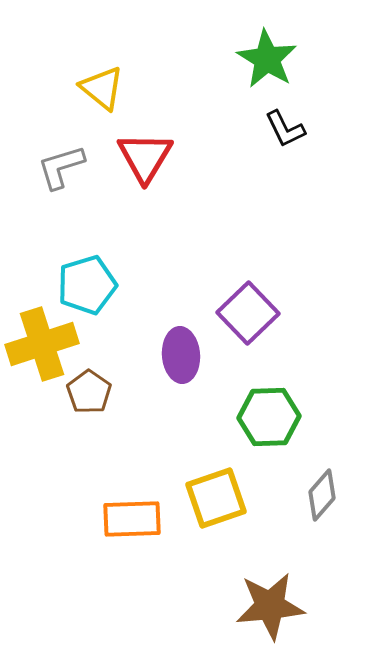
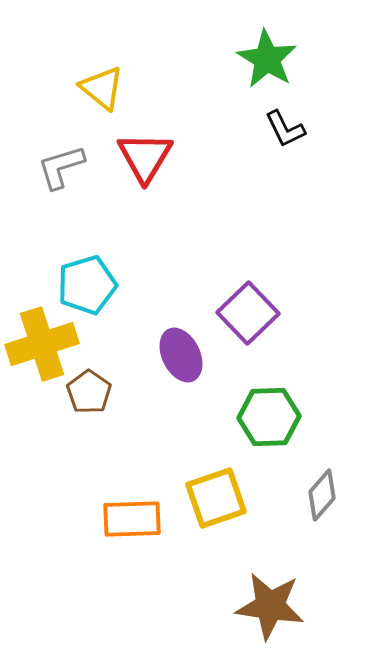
purple ellipse: rotated 22 degrees counterclockwise
brown star: rotated 14 degrees clockwise
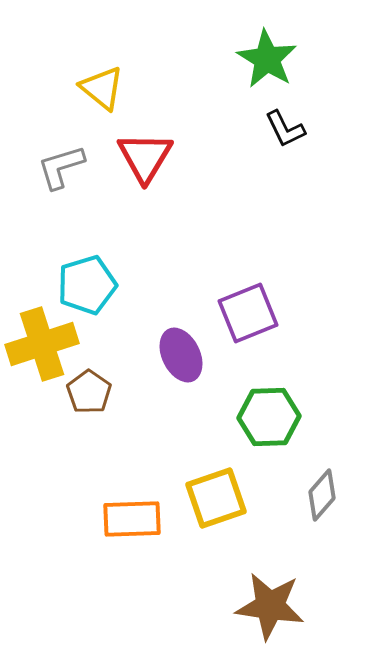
purple square: rotated 22 degrees clockwise
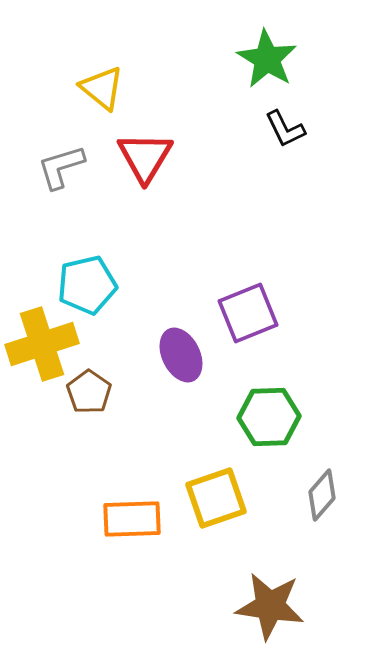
cyan pentagon: rotated 4 degrees clockwise
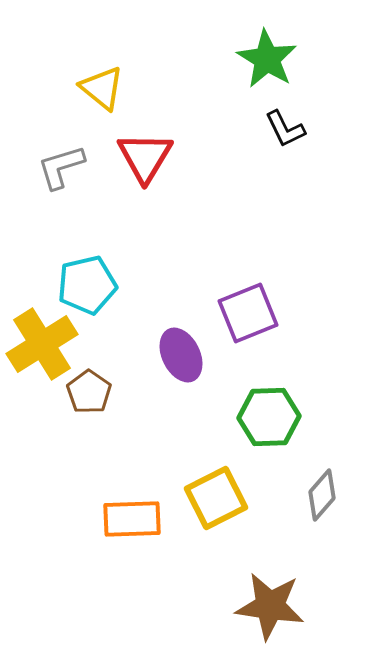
yellow cross: rotated 14 degrees counterclockwise
yellow square: rotated 8 degrees counterclockwise
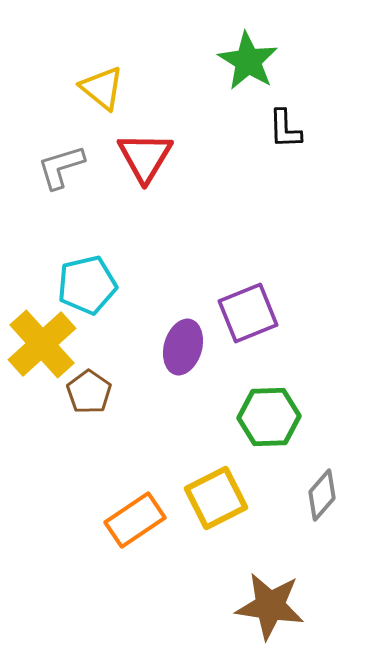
green star: moved 19 px left, 2 px down
black L-shape: rotated 24 degrees clockwise
yellow cross: rotated 10 degrees counterclockwise
purple ellipse: moved 2 px right, 8 px up; rotated 42 degrees clockwise
orange rectangle: moved 3 px right, 1 px down; rotated 32 degrees counterclockwise
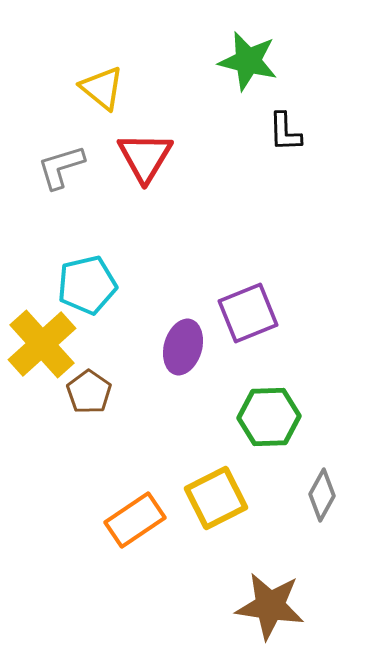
green star: rotated 18 degrees counterclockwise
black L-shape: moved 3 px down
gray diamond: rotated 12 degrees counterclockwise
